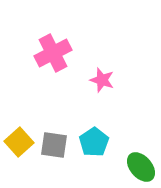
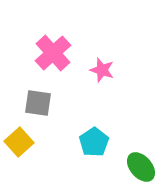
pink cross: rotated 15 degrees counterclockwise
pink star: moved 10 px up
gray square: moved 16 px left, 42 px up
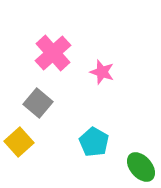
pink star: moved 2 px down
gray square: rotated 32 degrees clockwise
cyan pentagon: rotated 8 degrees counterclockwise
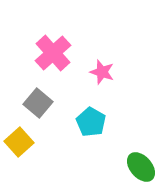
cyan pentagon: moved 3 px left, 20 px up
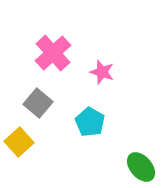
cyan pentagon: moved 1 px left
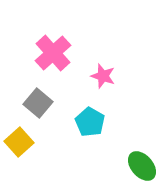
pink star: moved 1 px right, 4 px down
green ellipse: moved 1 px right, 1 px up
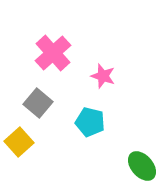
cyan pentagon: rotated 16 degrees counterclockwise
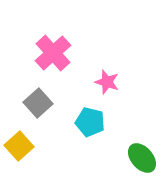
pink star: moved 4 px right, 6 px down
gray square: rotated 8 degrees clockwise
yellow square: moved 4 px down
green ellipse: moved 8 px up
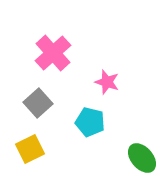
yellow square: moved 11 px right, 3 px down; rotated 16 degrees clockwise
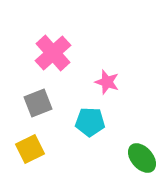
gray square: rotated 20 degrees clockwise
cyan pentagon: rotated 12 degrees counterclockwise
